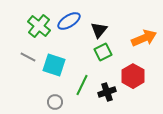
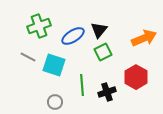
blue ellipse: moved 4 px right, 15 px down
green cross: rotated 30 degrees clockwise
red hexagon: moved 3 px right, 1 px down
green line: rotated 30 degrees counterclockwise
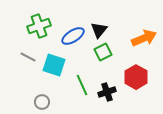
green line: rotated 20 degrees counterclockwise
gray circle: moved 13 px left
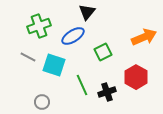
black triangle: moved 12 px left, 18 px up
orange arrow: moved 1 px up
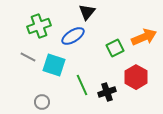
green square: moved 12 px right, 4 px up
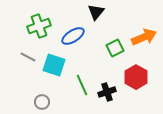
black triangle: moved 9 px right
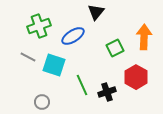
orange arrow: rotated 65 degrees counterclockwise
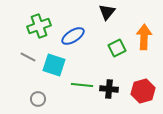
black triangle: moved 11 px right
green square: moved 2 px right
red hexagon: moved 7 px right, 14 px down; rotated 15 degrees clockwise
green line: rotated 60 degrees counterclockwise
black cross: moved 2 px right, 3 px up; rotated 24 degrees clockwise
gray circle: moved 4 px left, 3 px up
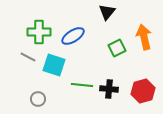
green cross: moved 6 px down; rotated 20 degrees clockwise
orange arrow: rotated 15 degrees counterclockwise
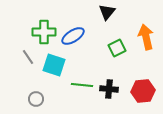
green cross: moved 5 px right
orange arrow: moved 2 px right
gray line: rotated 28 degrees clockwise
red hexagon: rotated 10 degrees clockwise
gray circle: moved 2 px left
